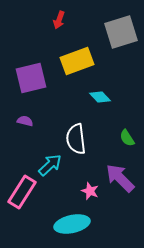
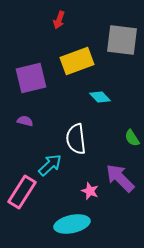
gray square: moved 1 px right, 8 px down; rotated 24 degrees clockwise
green semicircle: moved 5 px right
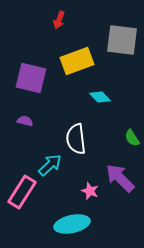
purple square: rotated 28 degrees clockwise
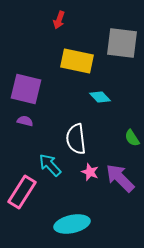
gray square: moved 3 px down
yellow rectangle: rotated 32 degrees clockwise
purple square: moved 5 px left, 11 px down
cyan arrow: rotated 90 degrees counterclockwise
pink star: moved 19 px up
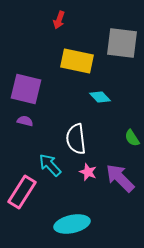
pink star: moved 2 px left
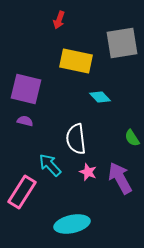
gray square: rotated 16 degrees counterclockwise
yellow rectangle: moved 1 px left
purple arrow: rotated 16 degrees clockwise
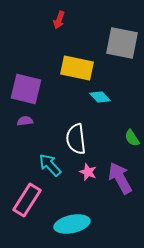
gray square: rotated 20 degrees clockwise
yellow rectangle: moved 1 px right, 7 px down
purple semicircle: rotated 21 degrees counterclockwise
pink rectangle: moved 5 px right, 8 px down
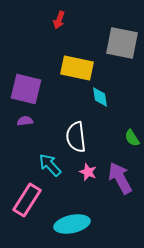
cyan diamond: rotated 35 degrees clockwise
white semicircle: moved 2 px up
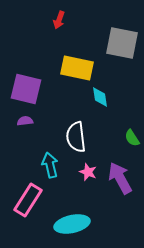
cyan arrow: rotated 30 degrees clockwise
pink rectangle: moved 1 px right
